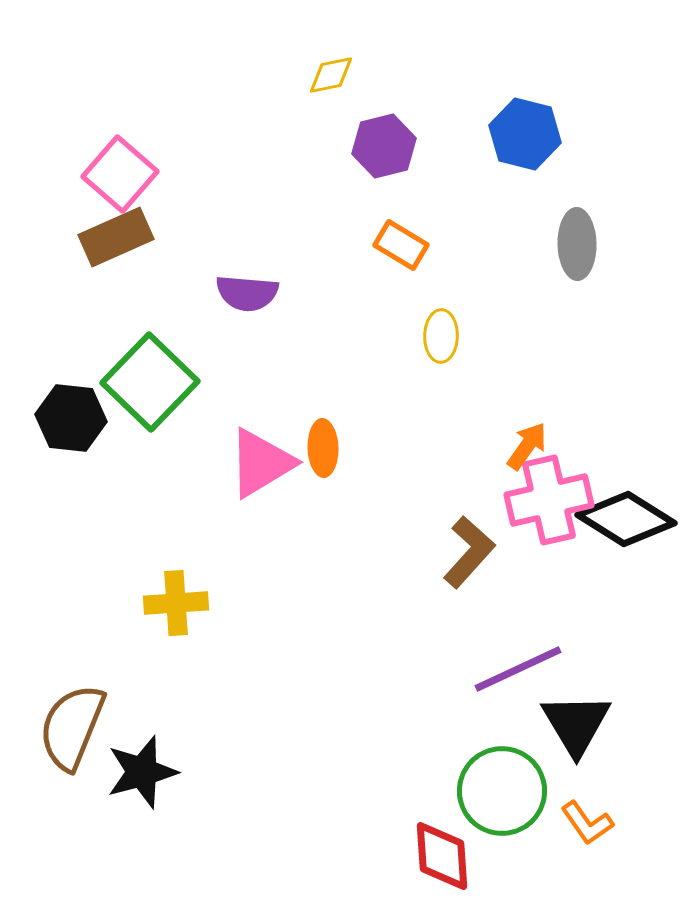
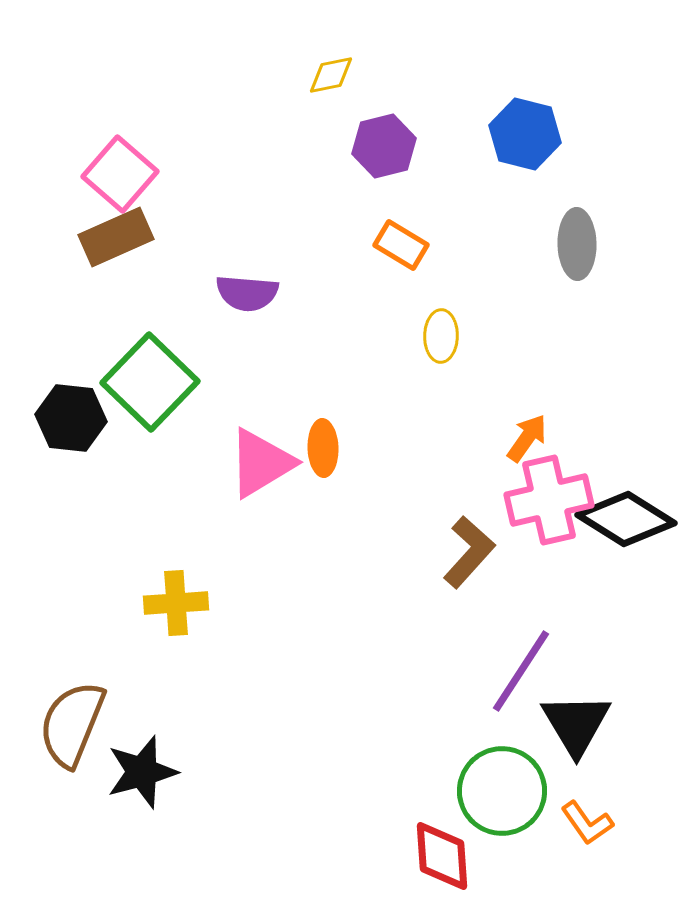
orange arrow: moved 8 px up
purple line: moved 3 px right, 2 px down; rotated 32 degrees counterclockwise
brown semicircle: moved 3 px up
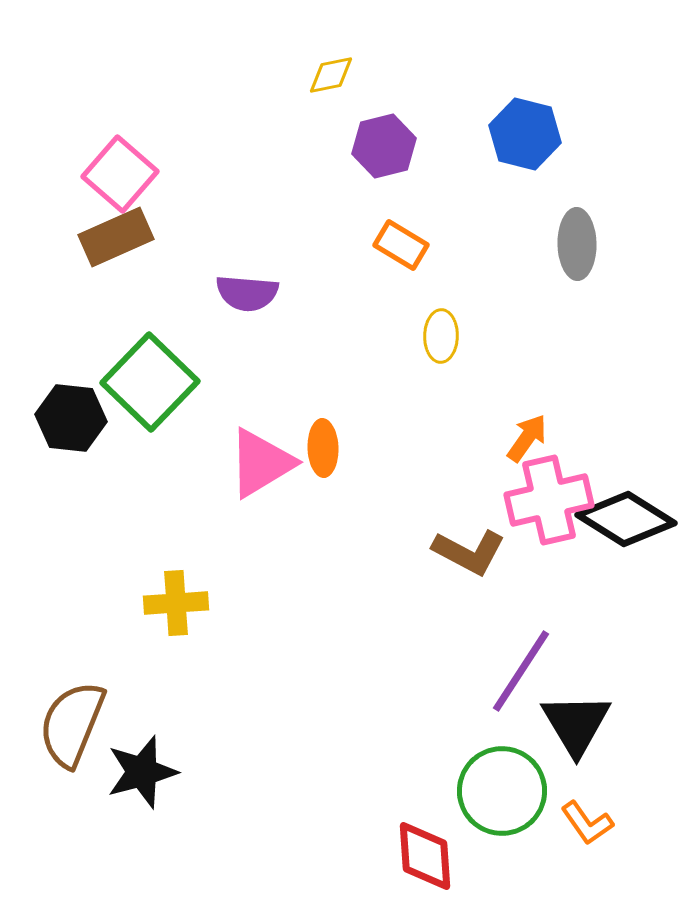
brown L-shape: rotated 76 degrees clockwise
red diamond: moved 17 px left
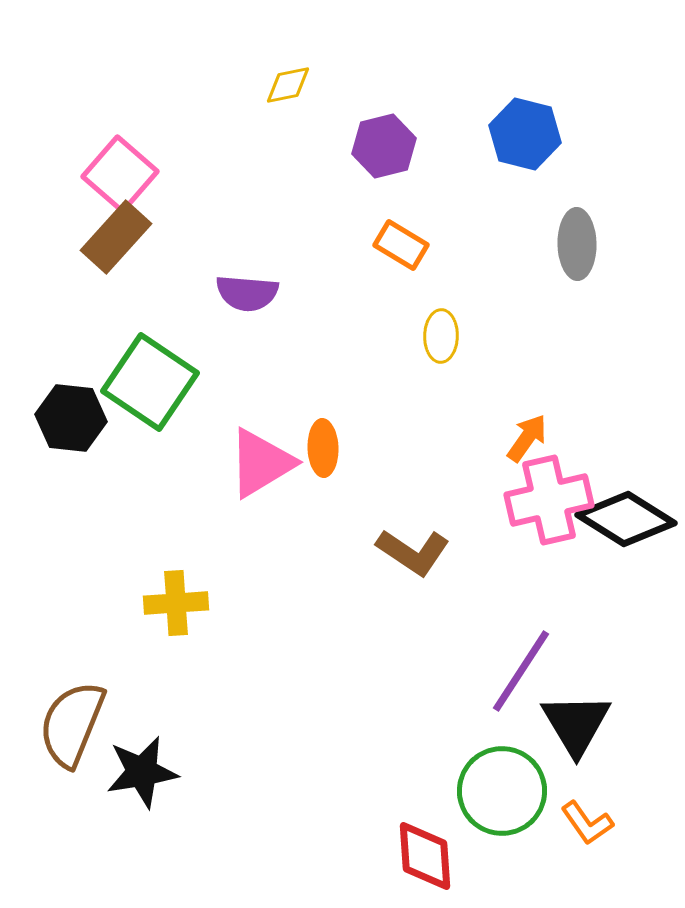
yellow diamond: moved 43 px left, 10 px down
brown rectangle: rotated 24 degrees counterclockwise
green square: rotated 10 degrees counterclockwise
brown L-shape: moved 56 px left; rotated 6 degrees clockwise
black star: rotated 6 degrees clockwise
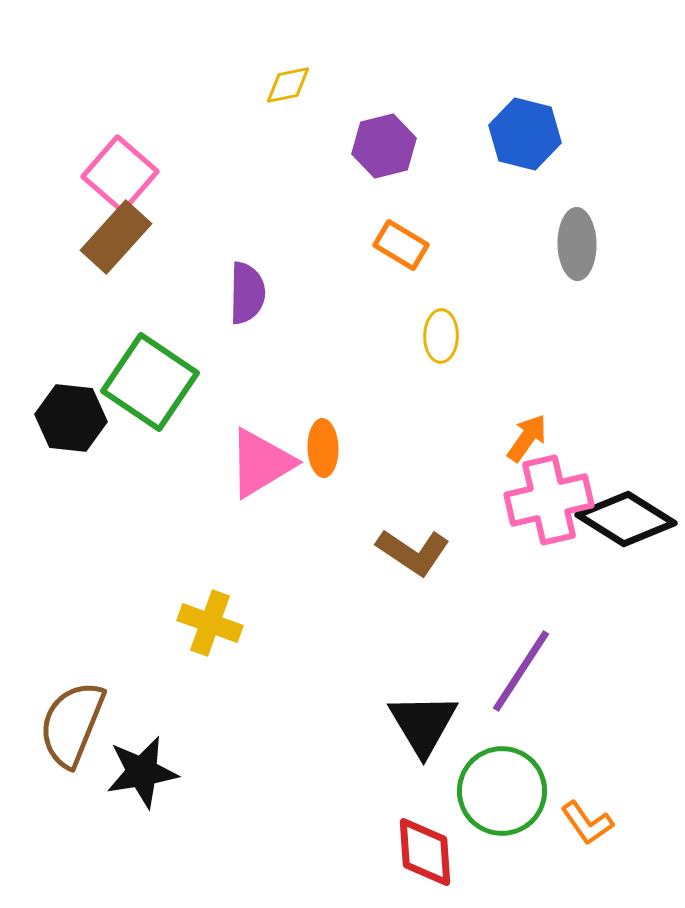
purple semicircle: rotated 94 degrees counterclockwise
yellow cross: moved 34 px right, 20 px down; rotated 24 degrees clockwise
black triangle: moved 153 px left
red diamond: moved 4 px up
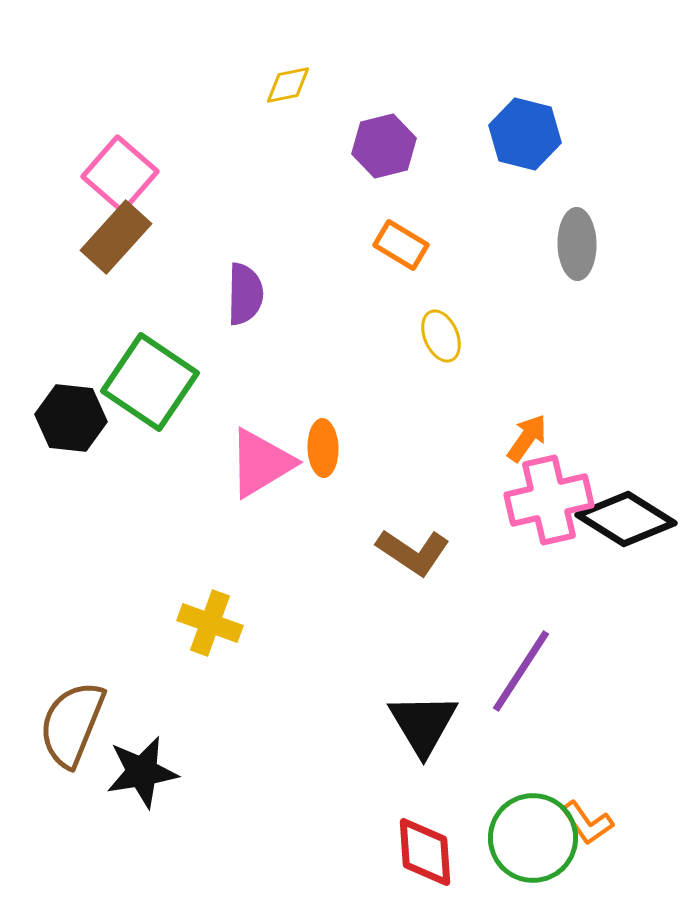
purple semicircle: moved 2 px left, 1 px down
yellow ellipse: rotated 24 degrees counterclockwise
green circle: moved 31 px right, 47 px down
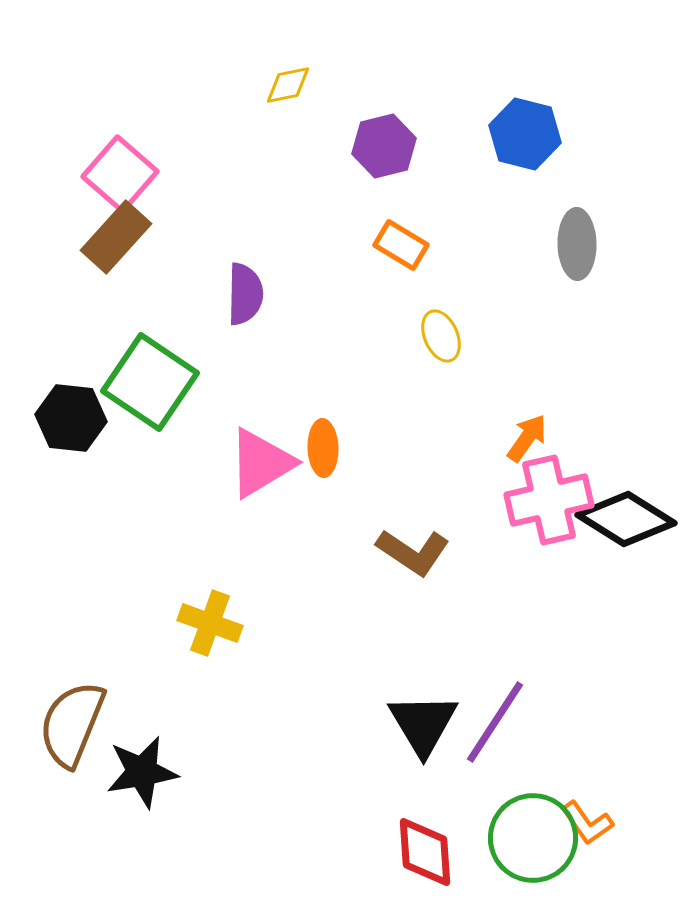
purple line: moved 26 px left, 51 px down
